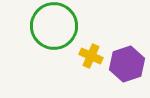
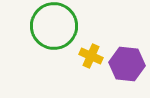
purple hexagon: rotated 24 degrees clockwise
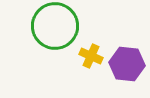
green circle: moved 1 px right
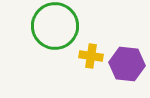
yellow cross: rotated 15 degrees counterclockwise
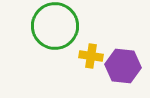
purple hexagon: moved 4 px left, 2 px down
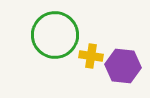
green circle: moved 9 px down
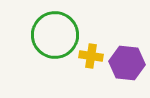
purple hexagon: moved 4 px right, 3 px up
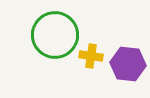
purple hexagon: moved 1 px right, 1 px down
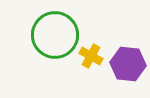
yellow cross: rotated 20 degrees clockwise
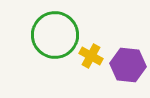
purple hexagon: moved 1 px down
